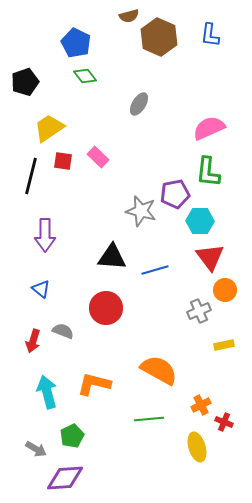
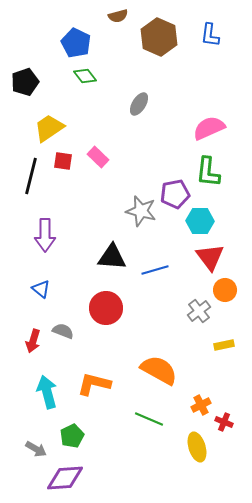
brown semicircle: moved 11 px left
gray cross: rotated 15 degrees counterclockwise
green line: rotated 28 degrees clockwise
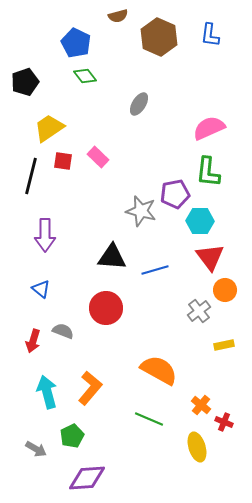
orange L-shape: moved 4 px left, 4 px down; rotated 116 degrees clockwise
orange cross: rotated 24 degrees counterclockwise
purple diamond: moved 22 px right
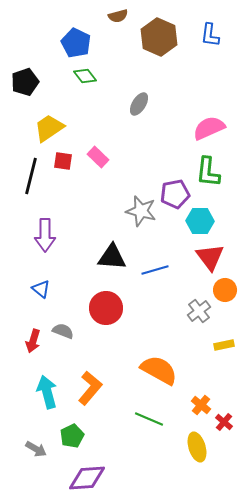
red cross: rotated 18 degrees clockwise
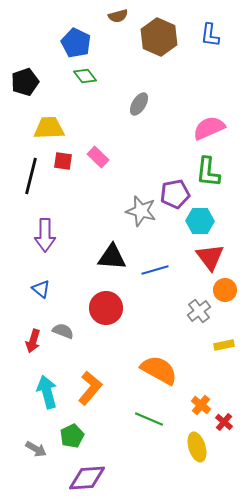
yellow trapezoid: rotated 32 degrees clockwise
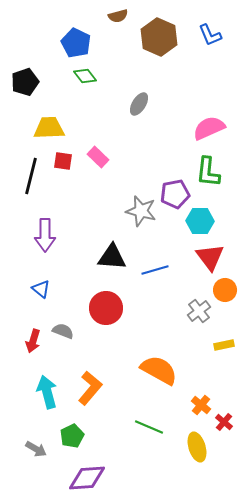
blue L-shape: rotated 30 degrees counterclockwise
green line: moved 8 px down
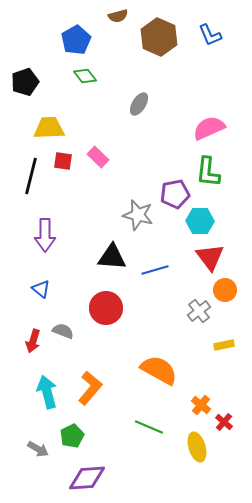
blue pentagon: moved 3 px up; rotated 16 degrees clockwise
gray star: moved 3 px left, 4 px down
gray arrow: moved 2 px right
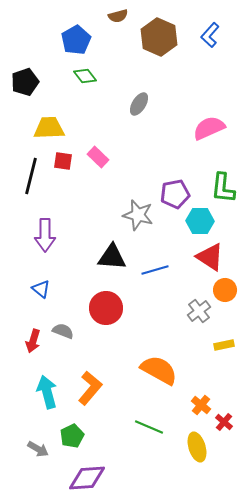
blue L-shape: rotated 65 degrees clockwise
green L-shape: moved 15 px right, 16 px down
red triangle: rotated 20 degrees counterclockwise
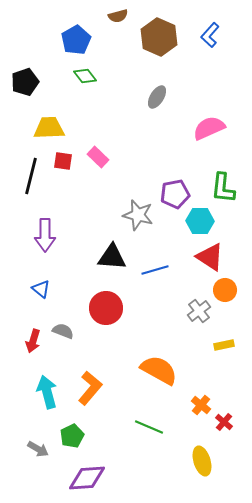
gray ellipse: moved 18 px right, 7 px up
yellow ellipse: moved 5 px right, 14 px down
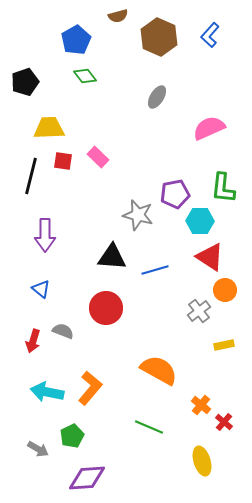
cyan arrow: rotated 64 degrees counterclockwise
